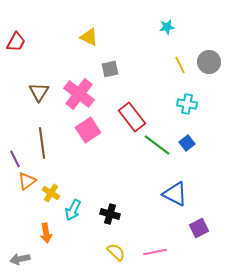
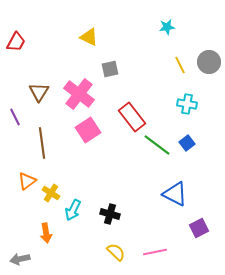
purple line: moved 42 px up
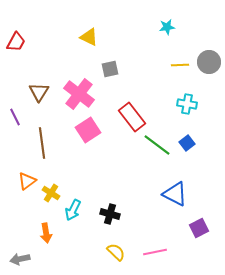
yellow line: rotated 66 degrees counterclockwise
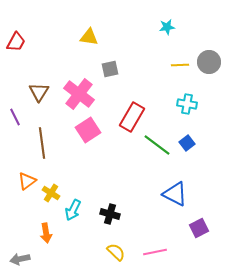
yellow triangle: rotated 18 degrees counterclockwise
red rectangle: rotated 68 degrees clockwise
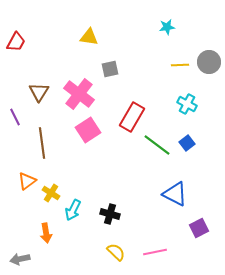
cyan cross: rotated 18 degrees clockwise
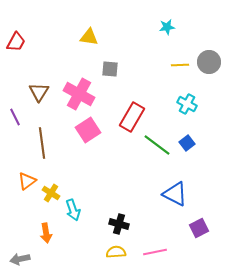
gray square: rotated 18 degrees clockwise
pink cross: rotated 8 degrees counterclockwise
cyan arrow: rotated 45 degrees counterclockwise
black cross: moved 9 px right, 10 px down
yellow semicircle: rotated 48 degrees counterclockwise
